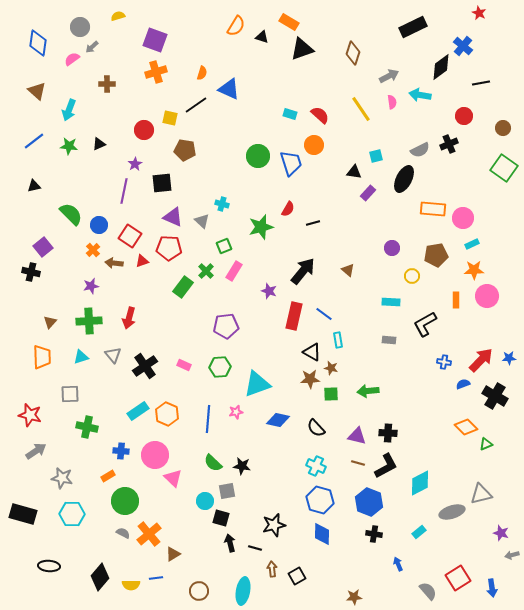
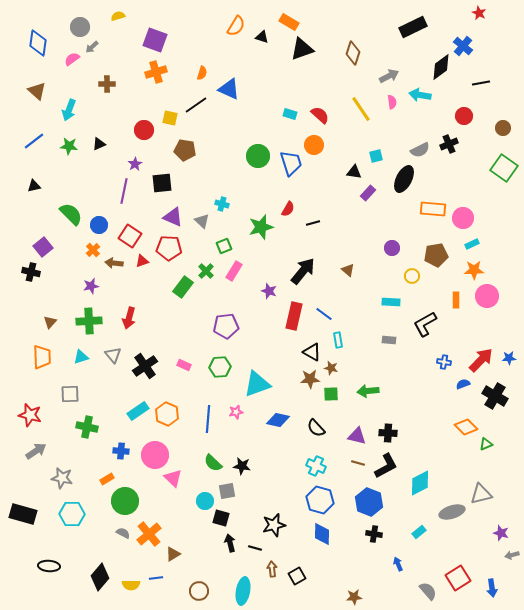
orange rectangle at (108, 476): moved 1 px left, 3 px down
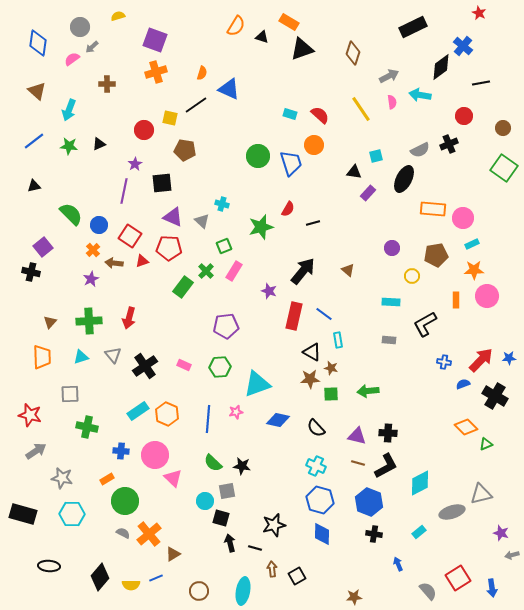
purple star at (91, 286): moved 7 px up; rotated 14 degrees counterclockwise
blue line at (156, 578): rotated 16 degrees counterclockwise
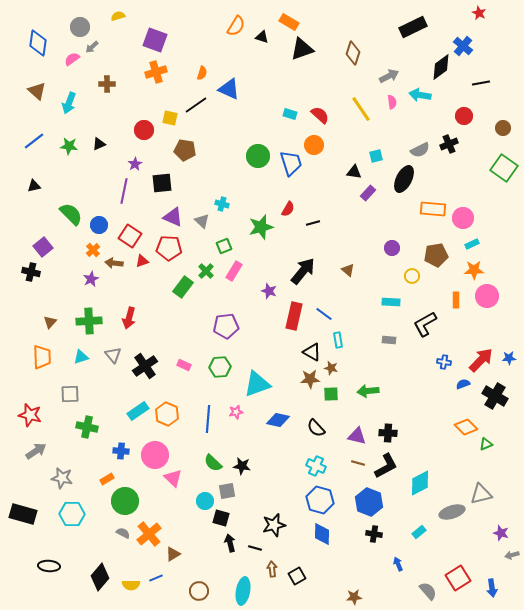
cyan arrow at (69, 110): moved 7 px up
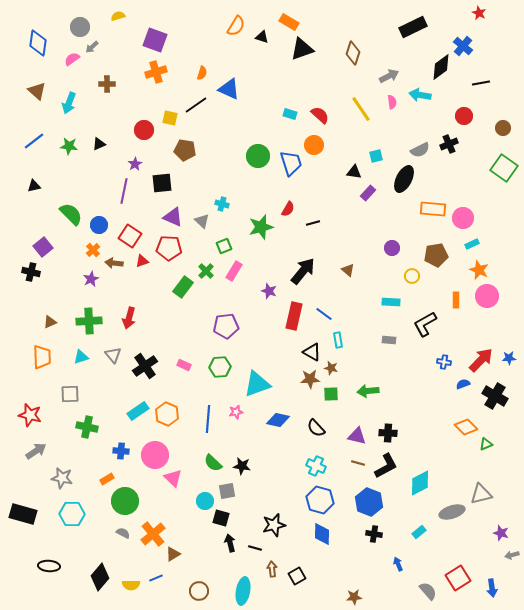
orange star at (474, 270): moved 5 px right; rotated 24 degrees clockwise
brown triangle at (50, 322): rotated 24 degrees clockwise
orange cross at (149, 534): moved 4 px right
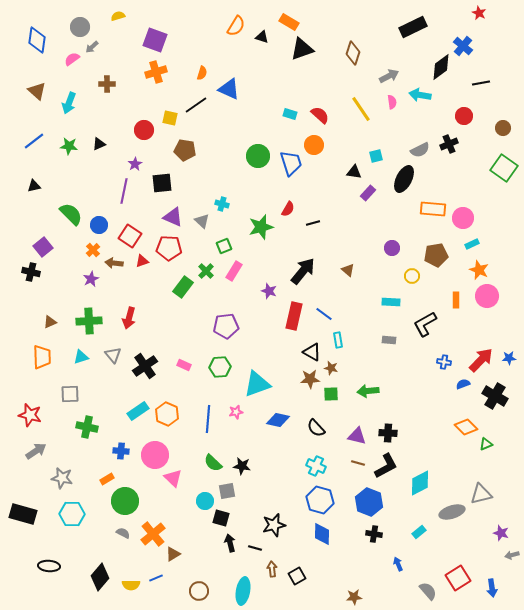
blue diamond at (38, 43): moved 1 px left, 3 px up
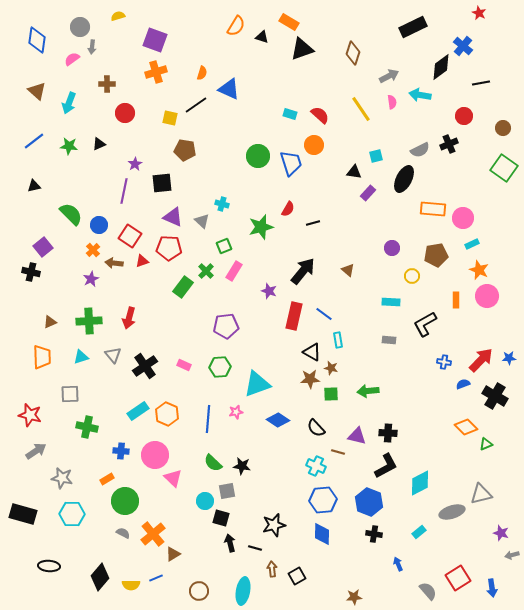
gray arrow at (92, 47): rotated 40 degrees counterclockwise
red circle at (144, 130): moved 19 px left, 17 px up
blue diamond at (278, 420): rotated 20 degrees clockwise
brown line at (358, 463): moved 20 px left, 11 px up
blue hexagon at (320, 500): moved 3 px right; rotated 20 degrees counterclockwise
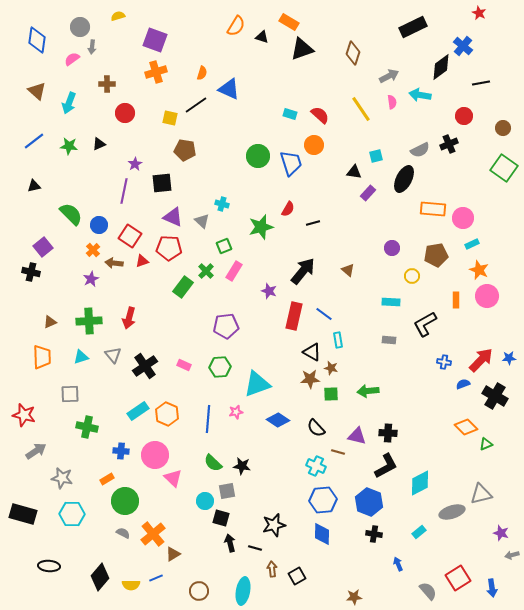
red star at (30, 415): moved 6 px left
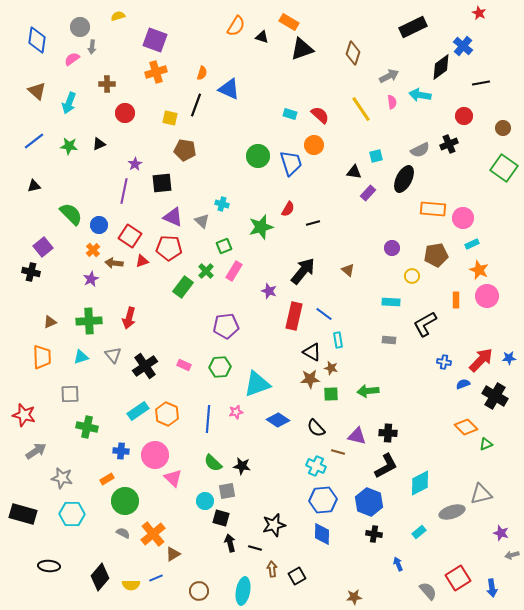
black line at (196, 105): rotated 35 degrees counterclockwise
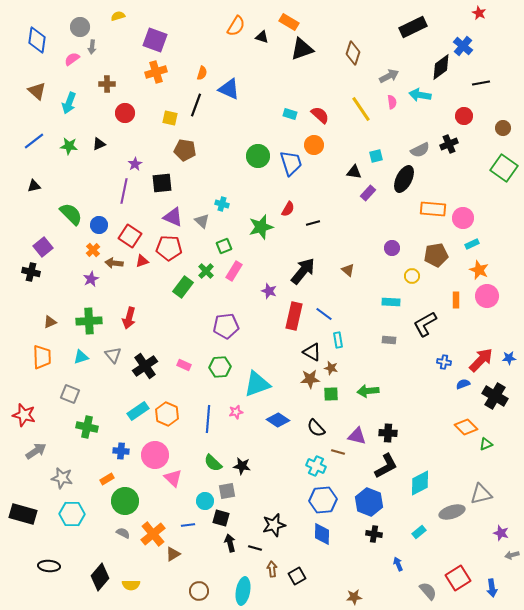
gray square at (70, 394): rotated 24 degrees clockwise
blue line at (156, 578): moved 32 px right, 53 px up; rotated 16 degrees clockwise
